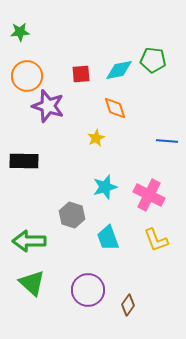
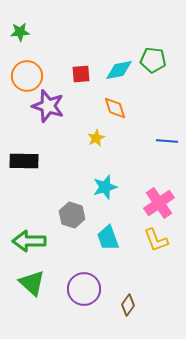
pink cross: moved 10 px right, 8 px down; rotated 28 degrees clockwise
purple circle: moved 4 px left, 1 px up
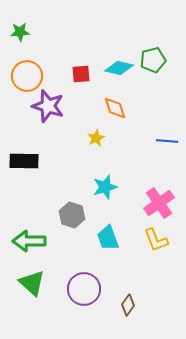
green pentagon: rotated 20 degrees counterclockwise
cyan diamond: moved 2 px up; rotated 24 degrees clockwise
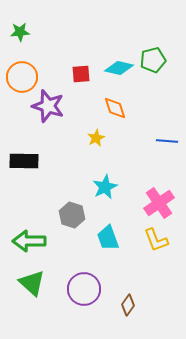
orange circle: moved 5 px left, 1 px down
cyan star: rotated 10 degrees counterclockwise
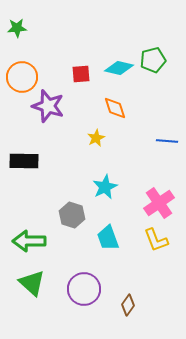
green star: moved 3 px left, 4 px up
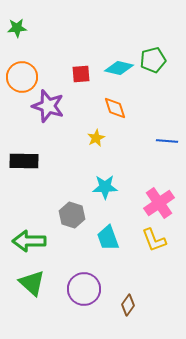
cyan star: rotated 25 degrees clockwise
yellow L-shape: moved 2 px left
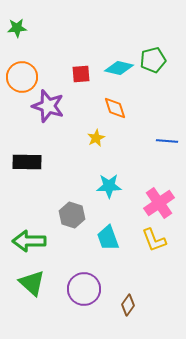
black rectangle: moved 3 px right, 1 px down
cyan star: moved 4 px right, 1 px up
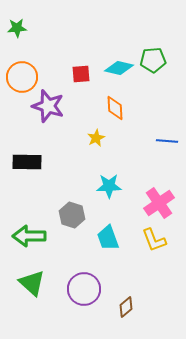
green pentagon: rotated 10 degrees clockwise
orange diamond: rotated 15 degrees clockwise
green arrow: moved 5 px up
brown diamond: moved 2 px left, 2 px down; rotated 15 degrees clockwise
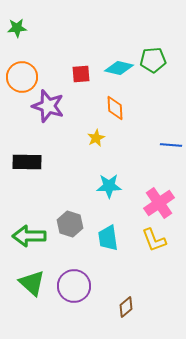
blue line: moved 4 px right, 4 px down
gray hexagon: moved 2 px left, 9 px down
cyan trapezoid: rotated 12 degrees clockwise
purple circle: moved 10 px left, 3 px up
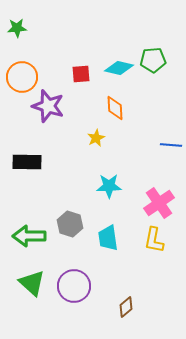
yellow L-shape: rotated 32 degrees clockwise
